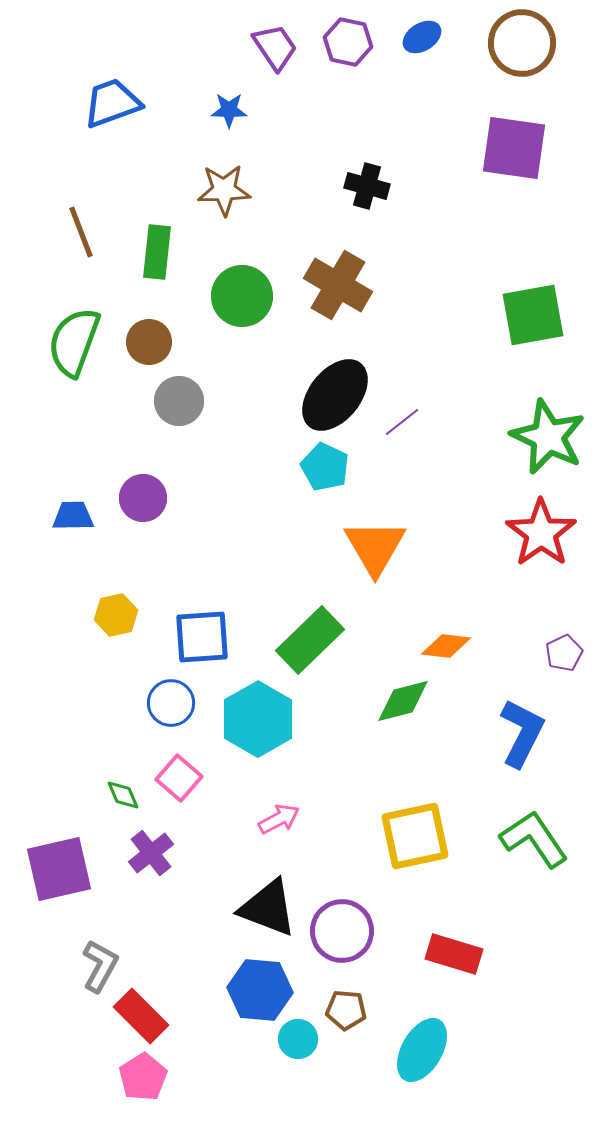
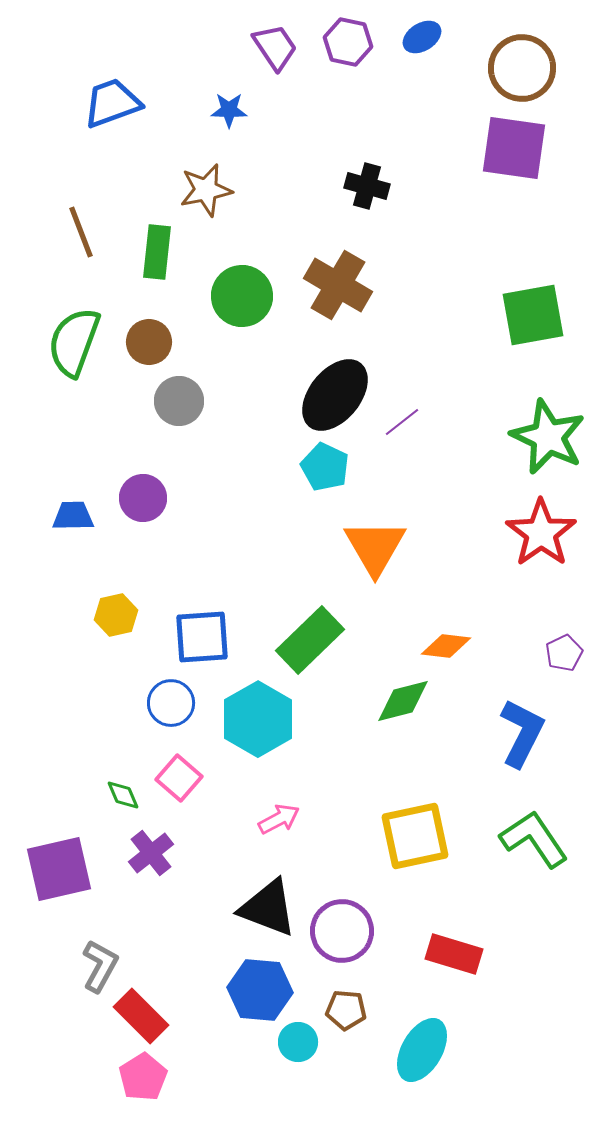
brown circle at (522, 43): moved 25 px down
brown star at (224, 190): moved 18 px left; rotated 10 degrees counterclockwise
cyan circle at (298, 1039): moved 3 px down
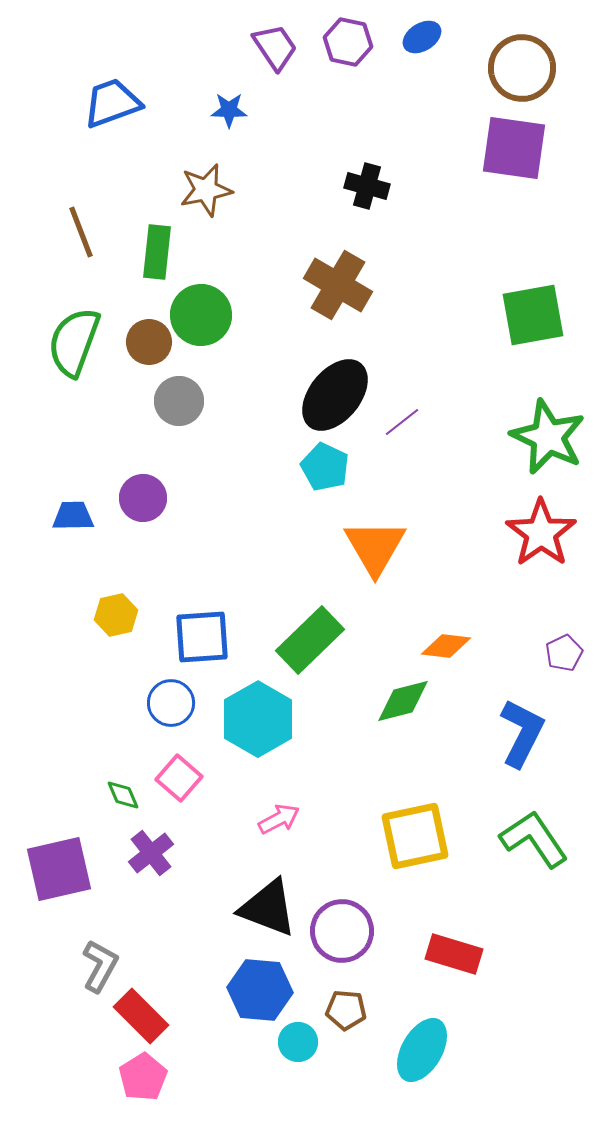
green circle at (242, 296): moved 41 px left, 19 px down
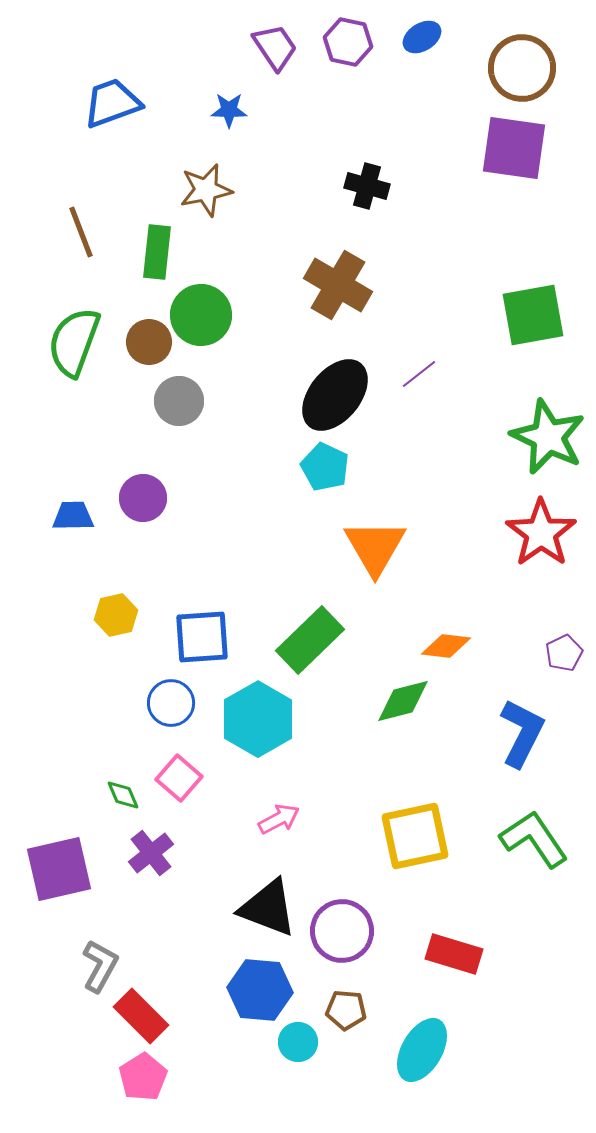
purple line at (402, 422): moved 17 px right, 48 px up
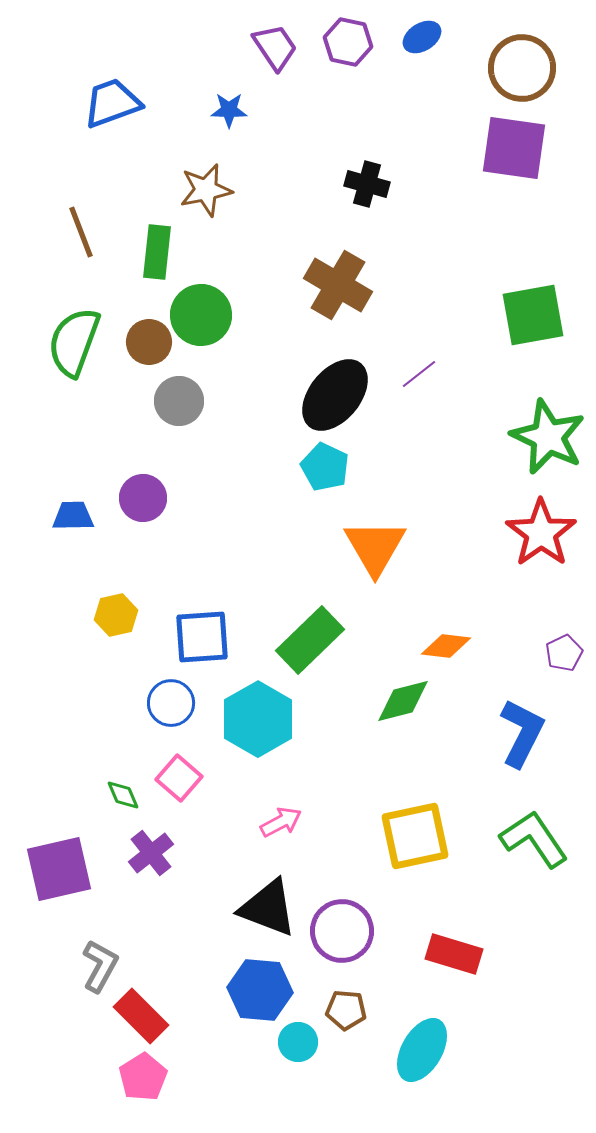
black cross at (367, 186): moved 2 px up
pink arrow at (279, 819): moved 2 px right, 3 px down
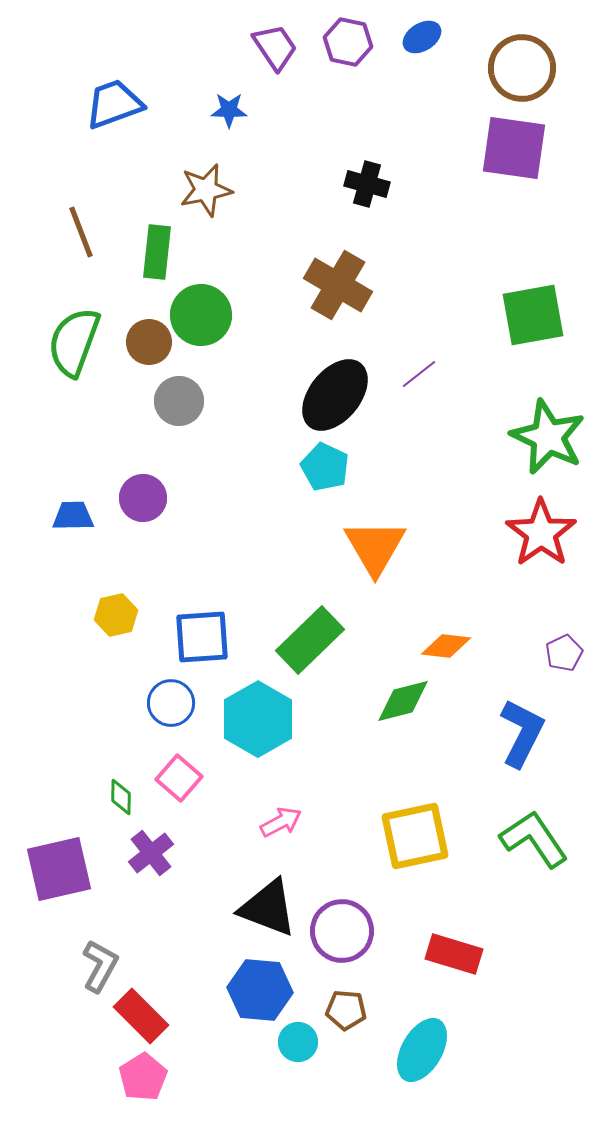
blue trapezoid at (112, 103): moved 2 px right, 1 px down
green diamond at (123, 795): moved 2 px left, 2 px down; rotated 24 degrees clockwise
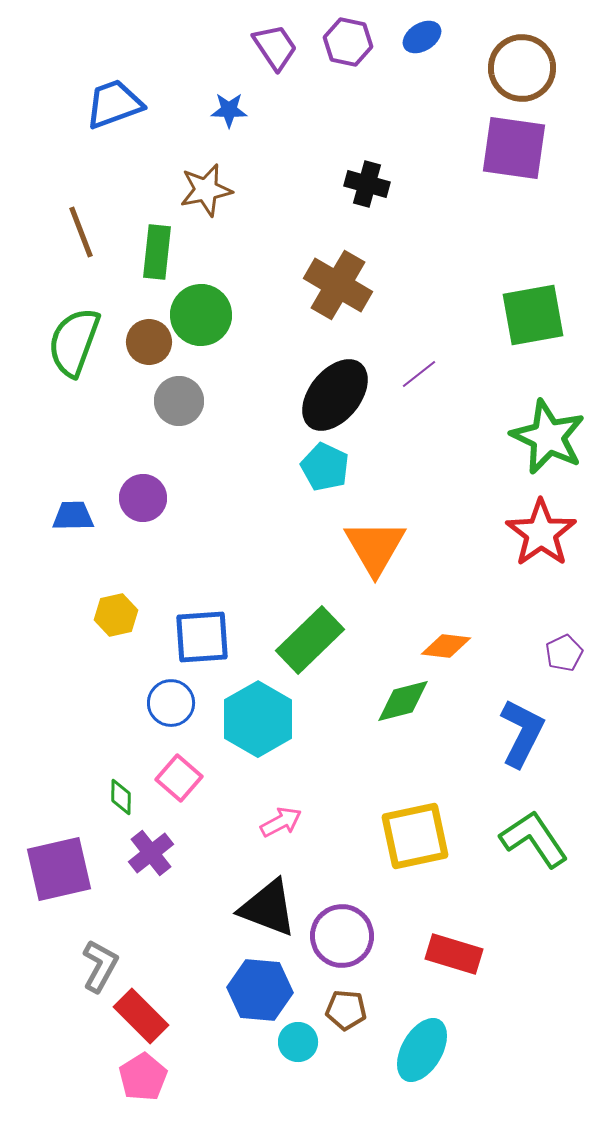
purple circle at (342, 931): moved 5 px down
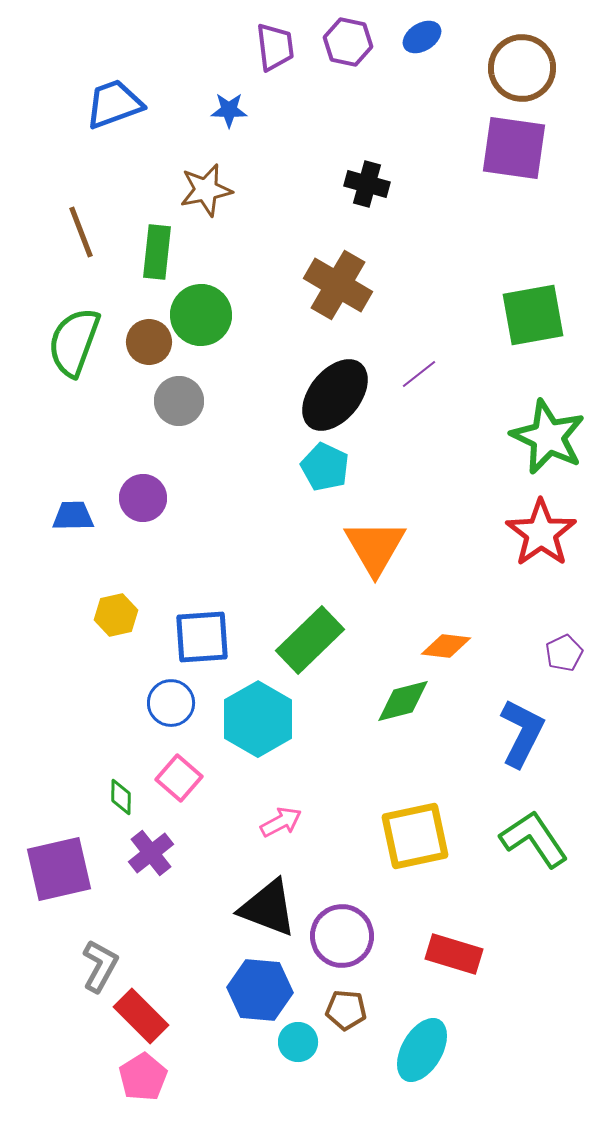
purple trapezoid at (275, 47): rotated 27 degrees clockwise
